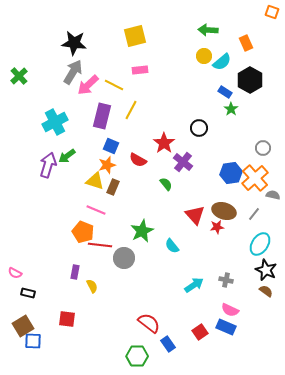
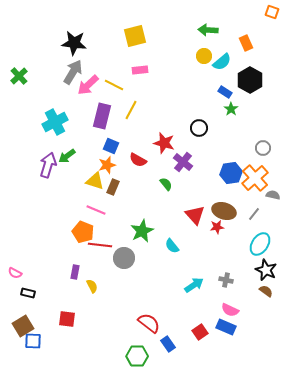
red star at (164, 143): rotated 20 degrees counterclockwise
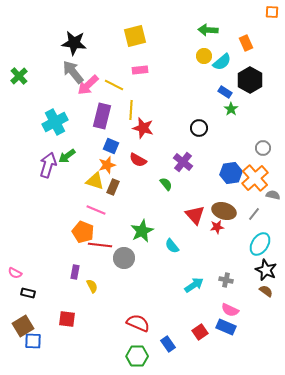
orange square at (272, 12): rotated 16 degrees counterclockwise
gray arrow at (73, 72): rotated 70 degrees counterclockwise
yellow line at (131, 110): rotated 24 degrees counterclockwise
red star at (164, 143): moved 21 px left, 15 px up
red semicircle at (149, 323): moved 11 px left; rotated 15 degrees counterclockwise
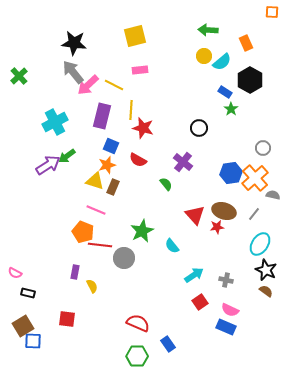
purple arrow at (48, 165): rotated 40 degrees clockwise
cyan arrow at (194, 285): moved 10 px up
red square at (200, 332): moved 30 px up
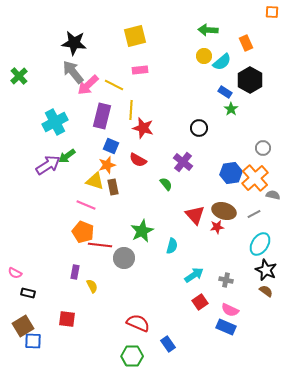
brown rectangle at (113, 187): rotated 35 degrees counterclockwise
pink line at (96, 210): moved 10 px left, 5 px up
gray line at (254, 214): rotated 24 degrees clockwise
cyan semicircle at (172, 246): rotated 126 degrees counterclockwise
green hexagon at (137, 356): moved 5 px left
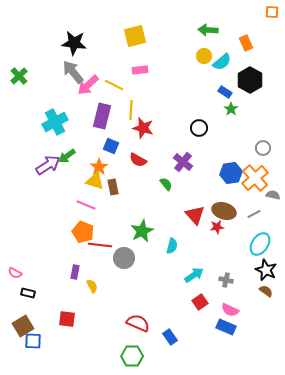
orange star at (107, 165): moved 8 px left, 2 px down; rotated 18 degrees counterclockwise
blue rectangle at (168, 344): moved 2 px right, 7 px up
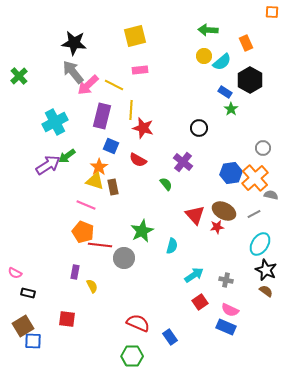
gray semicircle at (273, 195): moved 2 px left
brown ellipse at (224, 211): rotated 10 degrees clockwise
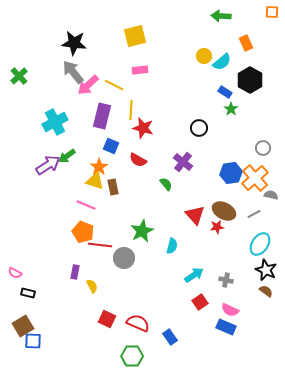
green arrow at (208, 30): moved 13 px right, 14 px up
red square at (67, 319): moved 40 px right; rotated 18 degrees clockwise
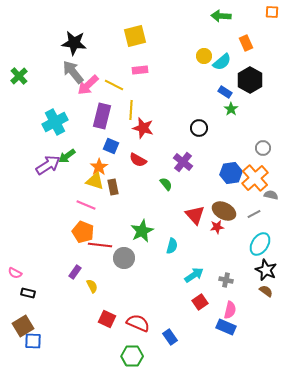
purple rectangle at (75, 272): rotated 24 degrees clockwise
pink semicircle at (230, 310): rotated 102 degrees counterclockwise
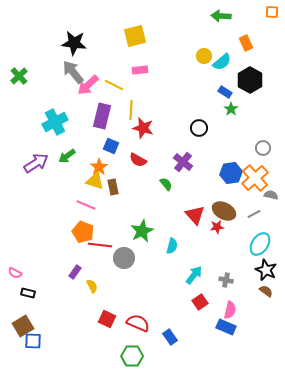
purple arrow at (48, 165): moved 12 px left, 2 px up
cyan arrow at (194, 275): rotated 18 degrees counterclockwise
